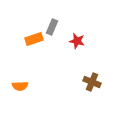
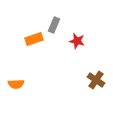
gray rectangle: moved 2 px right, 2 px up
brown cross: moved 4 px right, 2 px up; rotated 12 degrees clockwise
orange semicircle: moved 4 px left, 2 px up
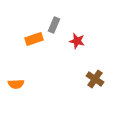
brown cross: moved 1 px left, 1 px up
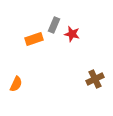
red star: moved 5 px left, 7 px up
brown cross: rotated 30 degrees clockwise
orange semicircle: rotated 63 degrees counterclockwise
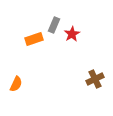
red star: rotated 28 degrees clockwise
